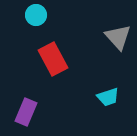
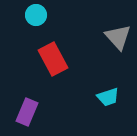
purple rectangle: moved 1 px right
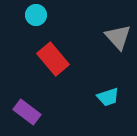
red rectangle: rotated 12 degrees counterclockwise
purple rectangle: rotated 76 degrees counterclockwise
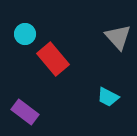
cyan circle: moved 11 px left, 19 px down
cyan trapezoid: rotated 45 degrees clockwise
purple rectangle: moved 2 px left
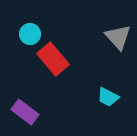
cyan circle: moved 5 px right
